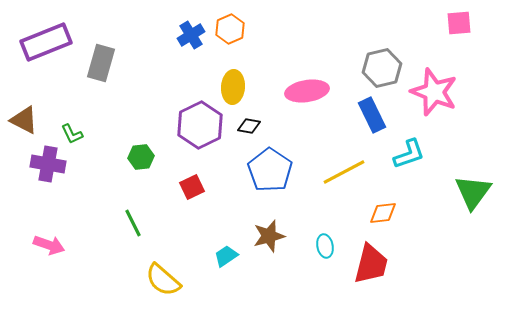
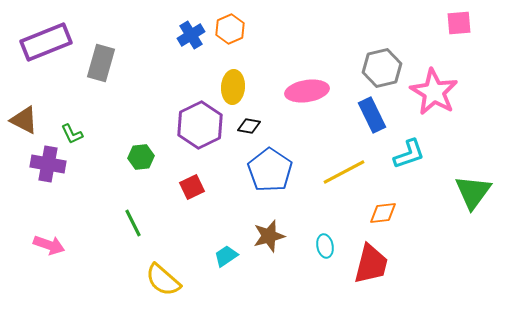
pink star: rotated 9 degrees clockwise
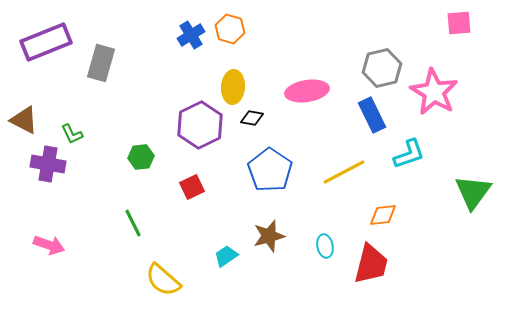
orange hexagon: rotated 20 degrees counterclockwise
black diamond: moved 3 px right, 8 px up
orange diamond: moved 2 px down
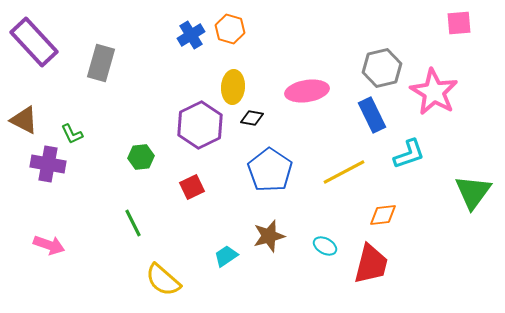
purple rectangle: moved 12 px left; rotated 69 degrees clockwise
cyan ellipse: rotated 50 degrees counterclockwise
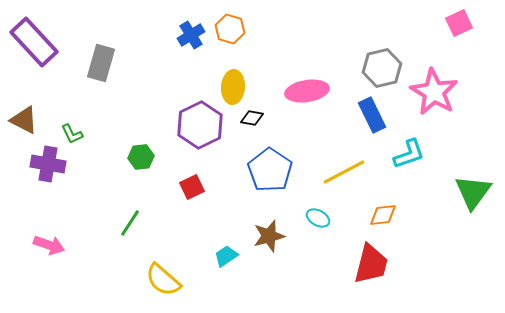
pink square: rotated 20 degrees counterclockwise
green line: moved 3 px left; rotated 60 degrees clockwise
cyan ellipse: moved 7 px left, 28 px up
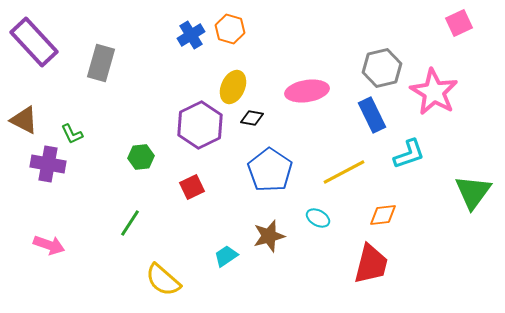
yellow ellipse: rotated 20 degrees clockwise
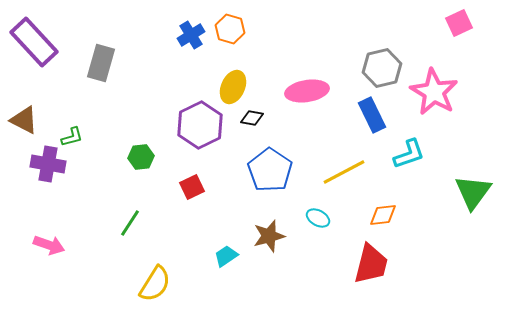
green L-shape: moved 3 px down; rotated 80 degrees counterclockwise
yellow semicircle: moved 8 px left, 4 px down; rotated 99 degrees counterclockwise
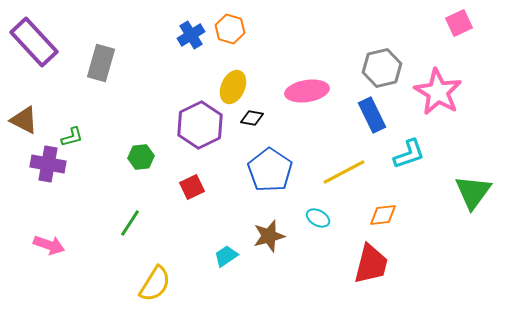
pink star: moved 4 px right
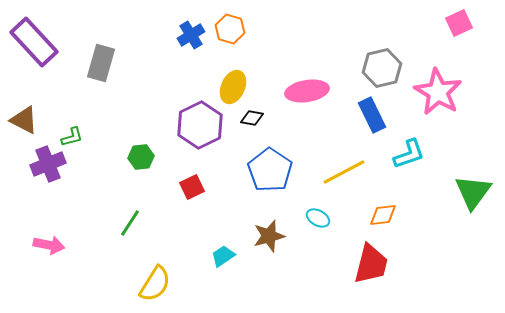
purple cross: rotated 32 degrees counterclockwise
pink arrow: rotated 8 degrees counterclockwise
cyan trapezoid: moved 3 px left
